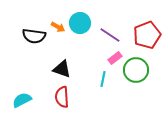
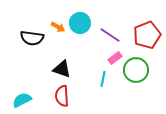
black semicircle: moved 2 px left, 2 px down
red semicircle: moved 1 px up
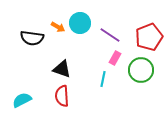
red pentagon: moved 2 px right, 2 px down
pink rectangle: rotated 24 degrees counterclockwise
green circle: moved 5 px right
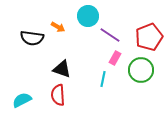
cyan circle: moved 8 px right, 7 px up
red semicircle: moved 4 px left, 1 px up
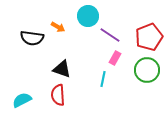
green circle: moved 6 px right
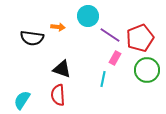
orange arrow: rotated 24 degrees counterclockwise
red pentagon: moved 9 px left, 1 px down
cyan semicircle: rotated 30 degrees counterclockwise
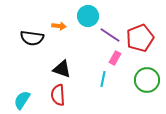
orange arrow: moved 1 px right, 1 px up
green circle: moved 10 px down
